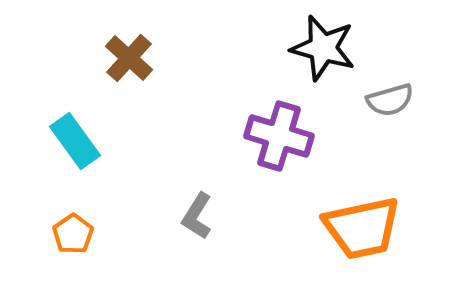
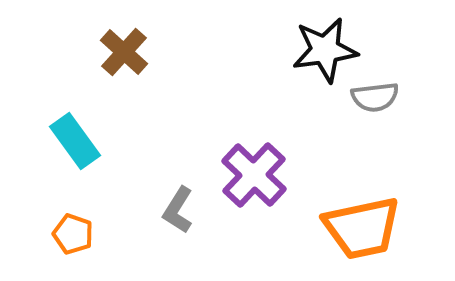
black star: moved 2 px right, 2 px down; rotated 24 degrees counterclockwise
brown cross: moved 5 px left, 6 px up
gray semicircle: moved 15 px left, 3 px up; rotated 9 degrees clockwise
purple cross: moved 25 px left, 39 px down; rotated 26 degrees clockwise
gray L-shape: moved 19 px left, 6 px up
orange pentagon: rotated 18 degrees counterclockwise
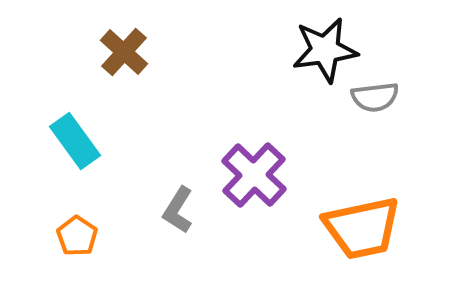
orange pentagon: moved 4 px right, 2 px down; rotated 15 degrees clockwise
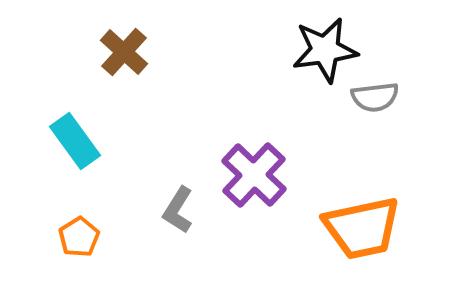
orange pentagon: moved 2 px right, 1 px down; rotated 6 degrees clockwise
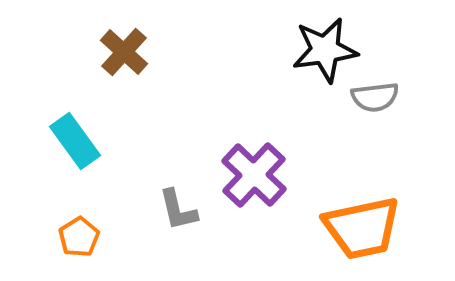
gray L-shape: rotated 45 degrees counterclockwise
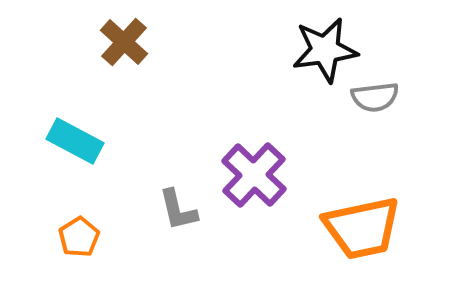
brown cross: moved 10 px up
cyan rectangle: rotated 26 degrees counterclockwise
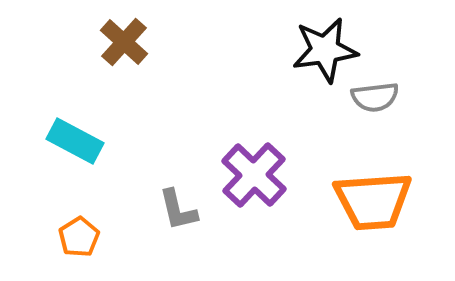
orange trapezoid: moved 11 px right, 27 px up; rotated 8 degrees clockwise
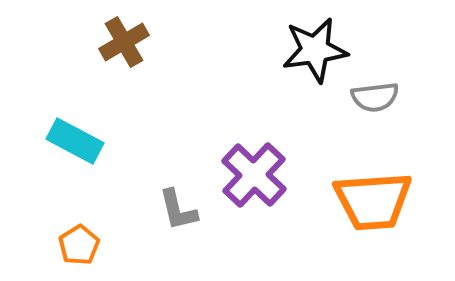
brown cross: rotated 18 degrees clockwise
black star: moved 10 px left
orange pentagon: moved 8 px down
